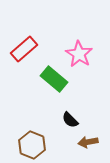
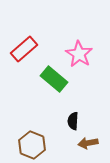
black semicircle: moved 3 px right, 1 px down; rotated 48 degrees clockwise
brown arrow: moved 1 px down
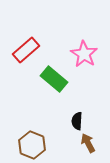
red rectangle: moved 2 px right, 1 px down
pink star: moved 5 px right
black semicircle: moved 4 px right
brown arrow: rotated 72 degrees clockwise
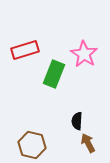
red rectangle: moved 1 px left; rotated 24 degrees clockwise
green rectangle: moved 5 px up; rotated 72 degrees clockwise
brown hexagon: rotated 8 degrees counterclockwise
